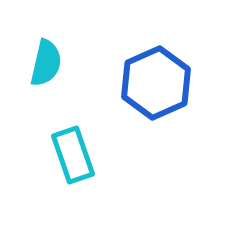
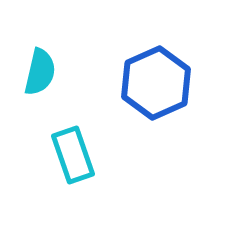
cyan semicircle: moved 6 px left, 9 px down
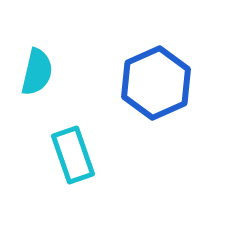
cyan semicircle: moved 3 px left
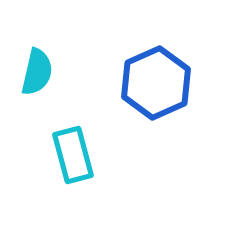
cyan rectangle: rotated 4 degrees clockwise
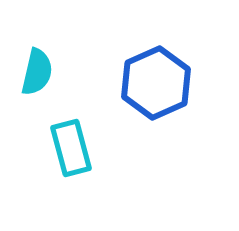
cyan rectangle: moved 2 px left, 7 px up
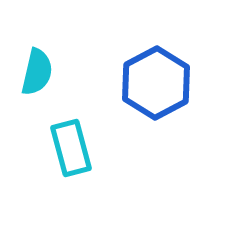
blue hexagon: rotated 4 degrees counterclockwise
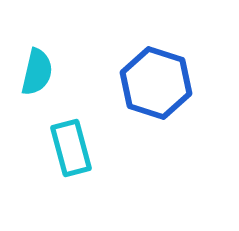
blue hexagon: rotated 14 degrees counterclockwise
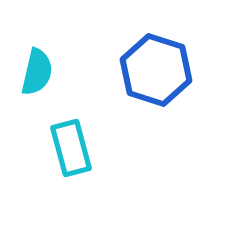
blue hexagon: moved 13 px up
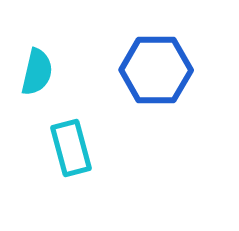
blue hexagon: rotated 18 degrees counterclockwise
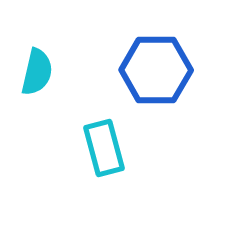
cyan rectangle: moved 33 px right
